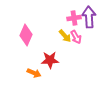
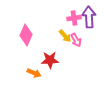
pink arrow: moved 3 px down
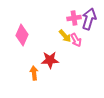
purple arrow: moved 2 px down; rotated 20 degrees clockwise
pink diamond: moved 4 px left
orange arrow: rotated 120 degrees counterclockwise
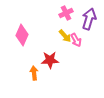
pink cross: moved 8 px left, 5 px up; rotated 16 degrees counterclockwise
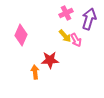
pink diamond: moved 1 px left
orange arrow: moved 1 px right, 1 px up
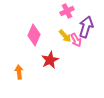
pink cross: moved 1 px right, 2 px up
purple arrow: moved 3 px left, 8 px down
pink diamond: moved 13 px right
red star: rotated 24 degrees counterclockwise
orange arrow: moved 16 px left
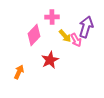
pink cross: moved 15 px left, 6 px down; rotated 24 degrees clockwise
pink diamond: rotated 20 degrees clockwise
orange arrow: rotated 32 degrees clockwise
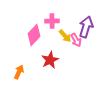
pink cross: moved 4 px down
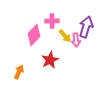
pink arrow: rotated 24 degrees clockwise
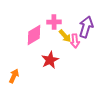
pink cross: moved 2 px right, 1 px down
pink diamond: rotated 15 degrees clockwise
pink arrow: moved 1 px left, 1 px down
orange arrow: moved 5 px left, 4 px down
